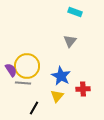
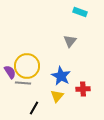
cyan rectangle: moved 5 px right
purple semicircle: moved 1 px left, 2 px down
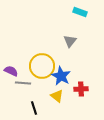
yellow circle: moved 15 px right
purple semicircle: moved 1 px right, 1 px up; rotated 32 degrees counterclockwise
red cross: moved 2 px left
yellow triangle: rotated 32 degrees counterclockwise
black line: rotated 48 degrees counterclockwise
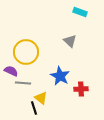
gray triangle: rotated 24 degrees counterclockwise
yellow circle: moved 16 px left, 14 px up
blue star: moved 1 px left
yellow triangle: moved 16 px left, 2 px down
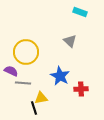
yellow triangle: rotated 48 degrees counterclockwise
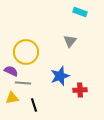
gray triangle: rotated 24 degrees clockwise
blue star: rotated 24 degrees clockwise
red cross: moved 1 px left, 1 px down
yellow triangle: moved 29 px left
black line: moved 3 px up
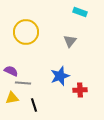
yellow circle: moved 20 px up
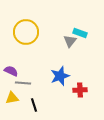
cyan rectangle: moved 21 px down
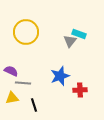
cyan rectangle: moved 1 px left, 1 px down
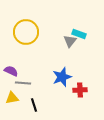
blue star: moved 2 px right, 1 px down
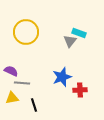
cyan rectangle: moved 1 px up
gray line: moved 1 px left
